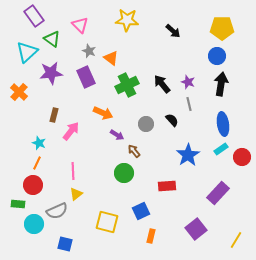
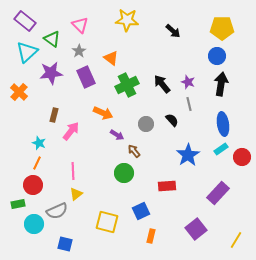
purple rectangle at (34, 16): moved 9 px left, 5 px down; rotated 15 degrees counterclockwise
gray star at (89, 51): moved 10 px left; rotated 16 degrees clockwise
green rectangle at (18, 204): rotated 16 degrees counterclockwise
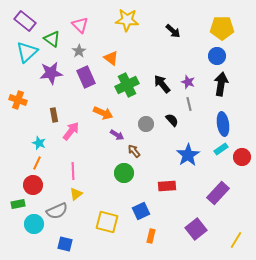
orange cross at (19, 92): moved 1 px left, 8 px down; rotated 24 degrees counterclockwise
brown rectangle at (54, 115): rotated 24 degrees counterclockwise
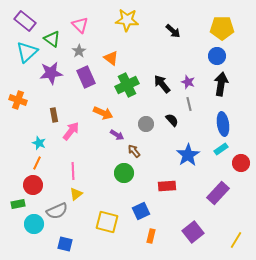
red circle at (242, 157): moved 1 px left, 6 px down
purple square at (196, 229): moved 3 px left, 3 px down
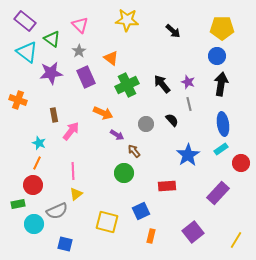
cyan triangle at (27, 52): rotated 40 degrees counterclockwise
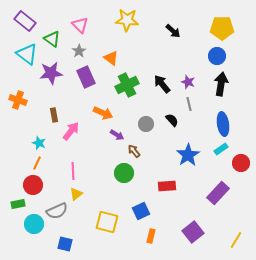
cyan triangle at (27, 52): moved 2 px down
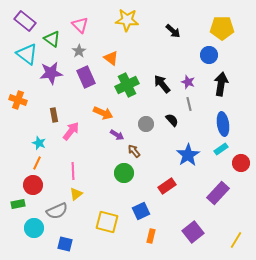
blue circle at (217, 56): moved 8 px left, 1 px up
red rectangle at (167, 186): rotated 30 degrees counterclockwise
cyan circle at (34, 224): moved 4 px down
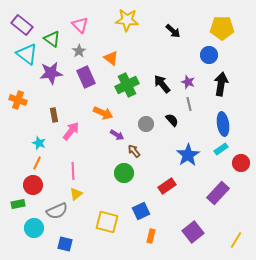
purple rectangle at (25, 21): moved 3 px left, 4 px down
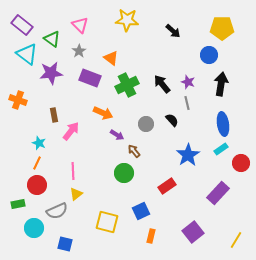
purple rectangle at (86, 77): moved 4 px right, 1 px down; rotated 45 degrees counterclockwise
gray line at (189, 104): moved 2 px left, 1 px up
red circle at (33, 185): moved 4 px right
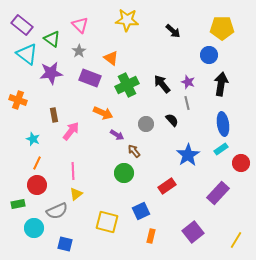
cyan star at (39, 143): moved 6 px left, 4 px up
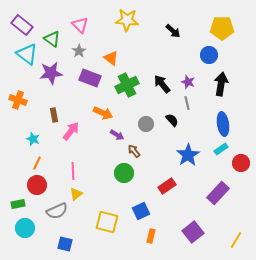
cyan circle at (34, 228): moved 9 px left
